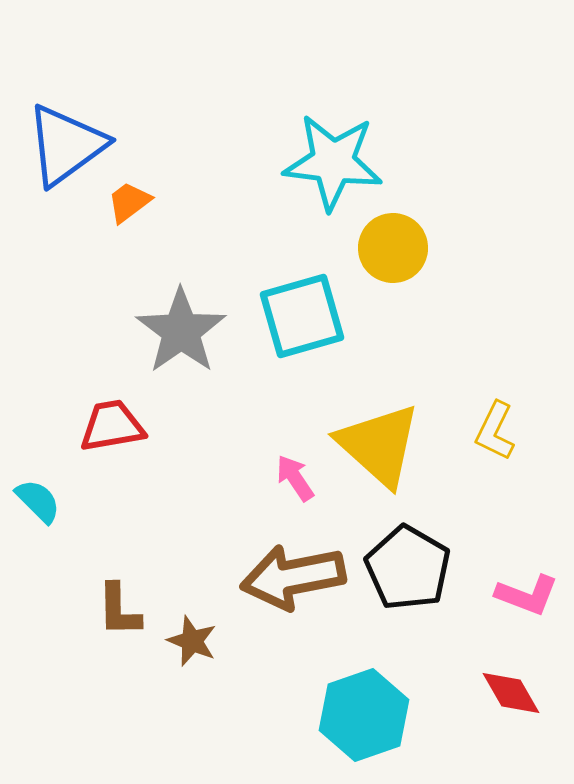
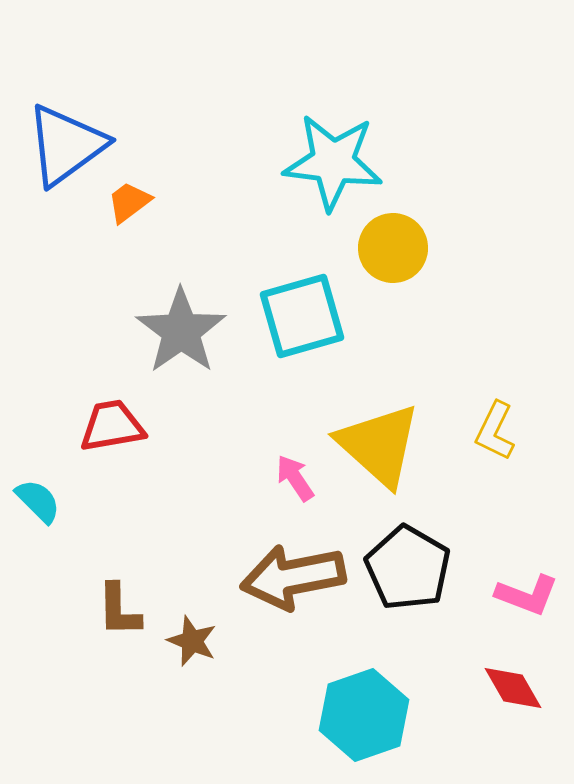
red diamond: moved 2 px right, 5 px up
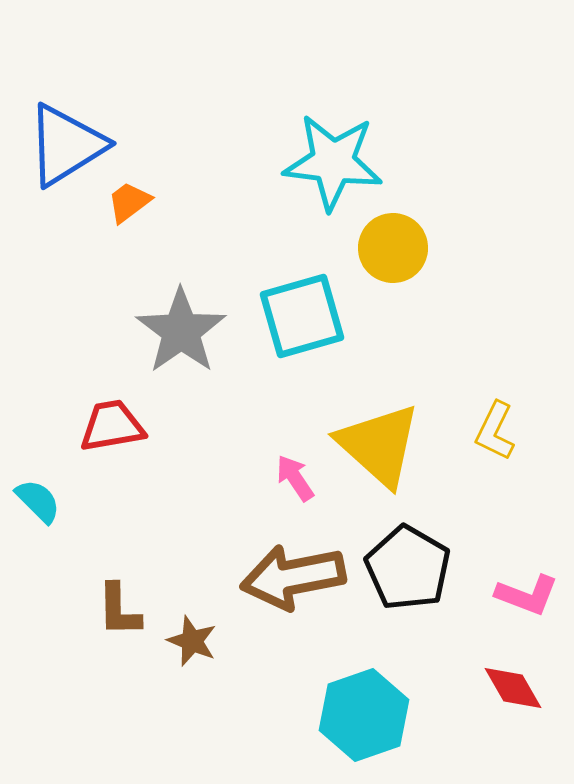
blue triangle: rotated 4 degrees clockwise
